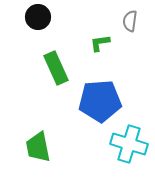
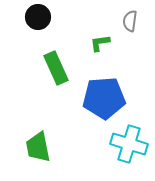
blue pentagon: moved 4 px right, 3 px up
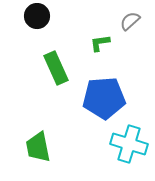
black circle: moved 1 px left, 1 px up
gray semicircle: rotated 40 degrees clockwise
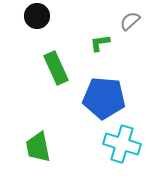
blue pentagon: rotated 9 degrees clockwise
cyan cross: moved 7 px left
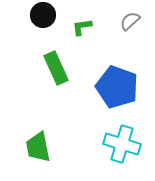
black circle: moved 6 px right, 1 px up
green L-shape: moved 18 px left, 16 px up
blue pentagon: moved 13 px right, 11 px up; rotated 15 degrees clockwise
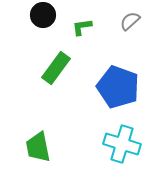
green rectangle: rotated 60 degrees clockwise
blue pentagon: moved 1 px right
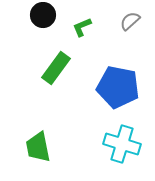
green L-shape: rotated 15 degrees counterclockwise
blue pentagon: rotated 9 degrees counterclockwise
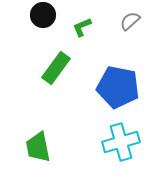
cyan cross: moved 1 px left, 2 px up; rotated 33 degrees counterclockwise
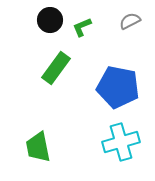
black circle: moved 7 px right, 5 px down
gray semicircle: rotated 15 degrees clockwise
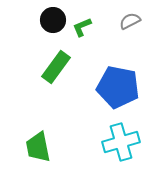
black circle: moved 3 px right
green rectangle: moved 1 px up
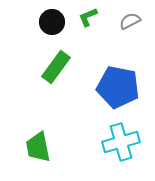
black circle: moved 1 px left, 2 px down
green L-shape: moved 6 px right, 10 px up
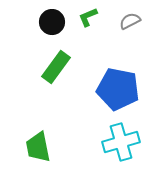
blue pentagon: moved 2 px down
